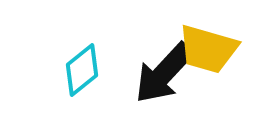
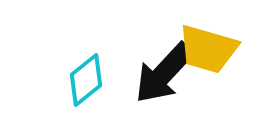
cyan diamond: moved 4 px right, 10 px down
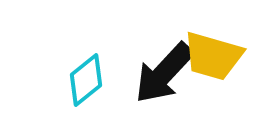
yellow trapezoid: moved 5 px right, 7 px down
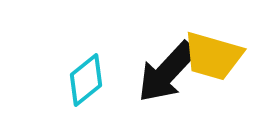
black arrow: moved 3 px right, 1 px up
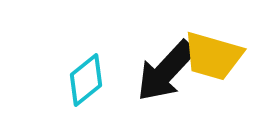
black arrow: moved 1 px left, 1 px up
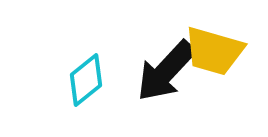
yellow trapezoid: moved 1 px right, 5 px up
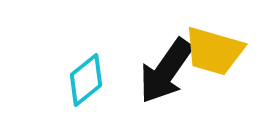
black arrow: rotated 8 degrees counterclockwise
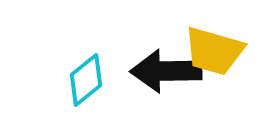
black arrow: rotated 54 degrees clockwise
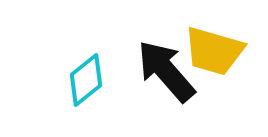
black arrow: rotated 50 degrees clockwise
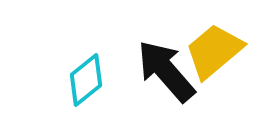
yellow trapezoid: rotated 124 degrees clockwise
